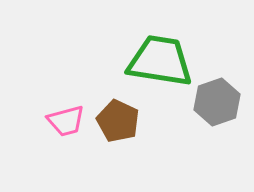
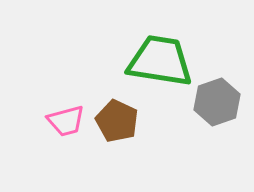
brown pentagon: moved 1 px left
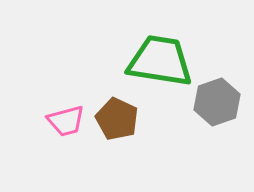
brown pentagon: moved 2 px up
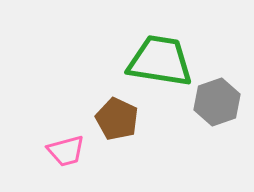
pink trapezoid: moved 30 px down
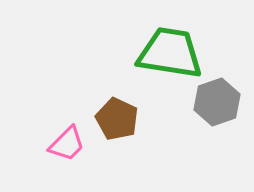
green trapezoid: moved 10 px right, 8 px up
pink trapezoid: moved 1 px right, 7 px up; rotated 30 degrees counterclockwise
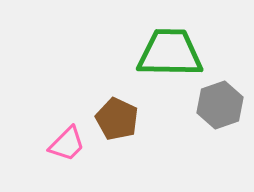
green trapezoid: rotated 8 degrees counterclockwise
gray hexagon: moved 3 px right, 3 px down
